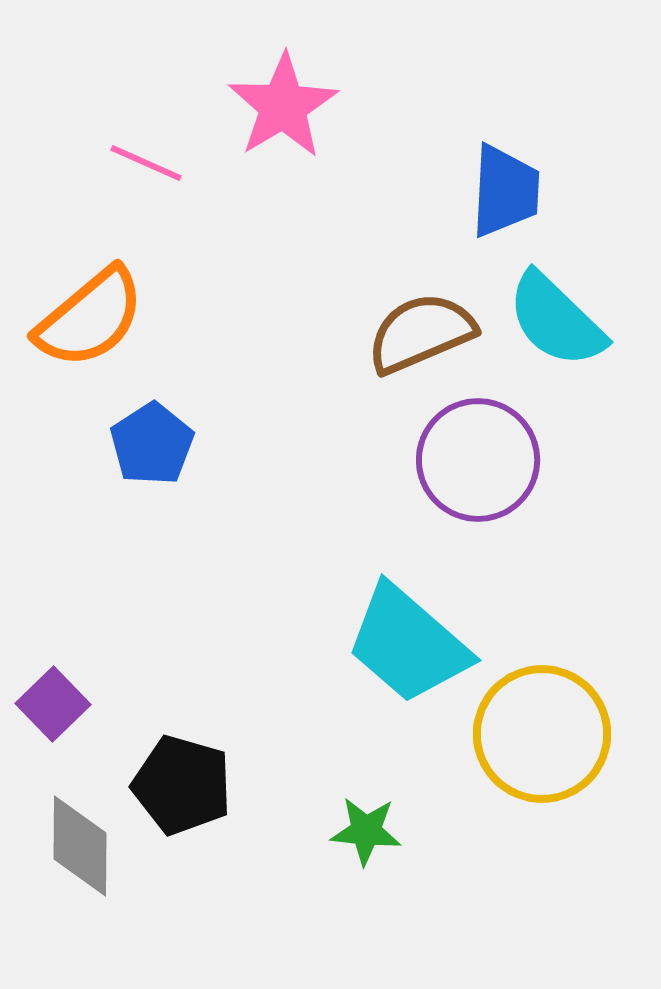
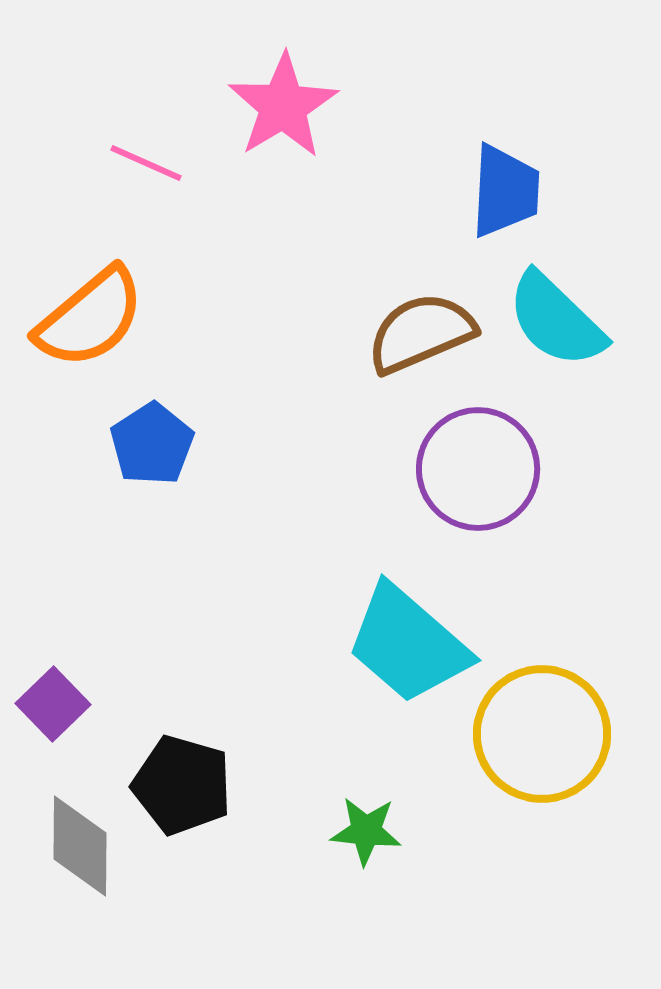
purple circle: moved 9 px down
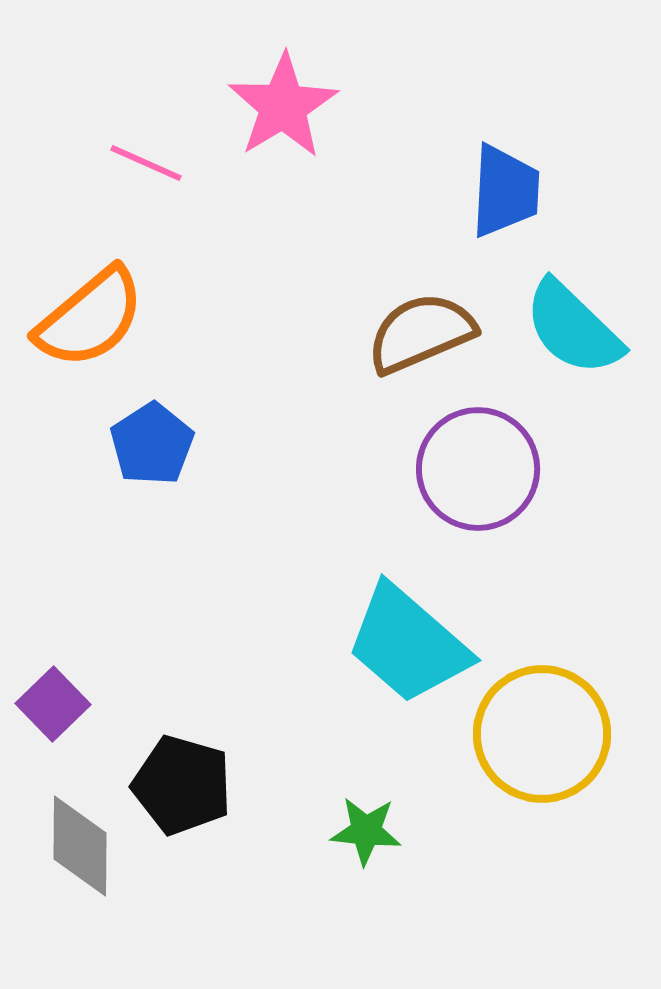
cyan semicircle: moved 17 px right, 8 px down
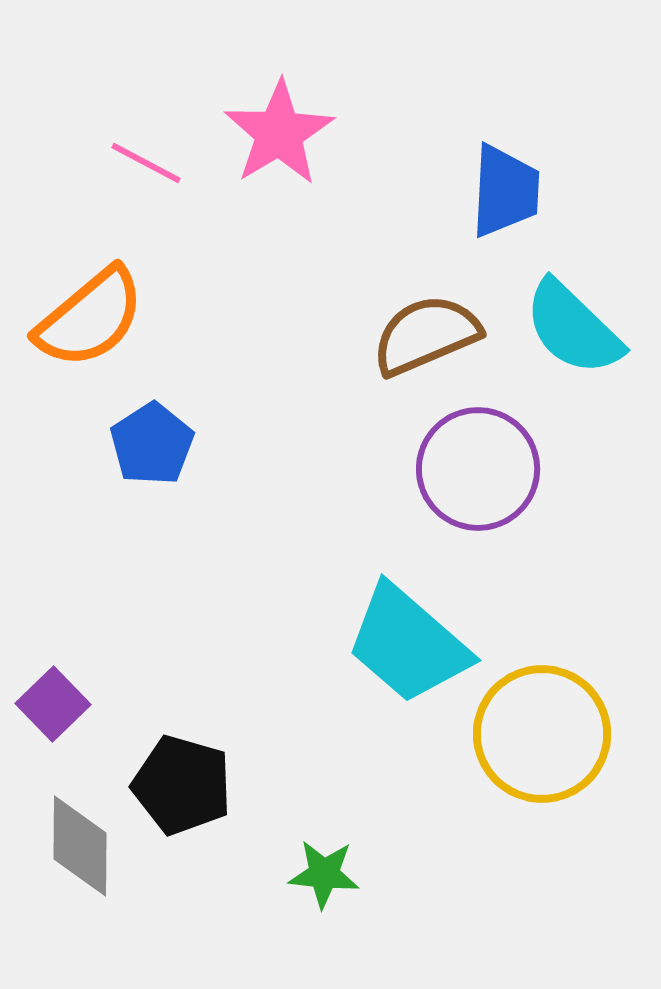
pink star: moved 4 px left, 27 px down
pink line: rotated 4 degrees clockwise
brown semicircle: moved 5 px right, 2 px down
green star: moved 42 px left, 43 px down
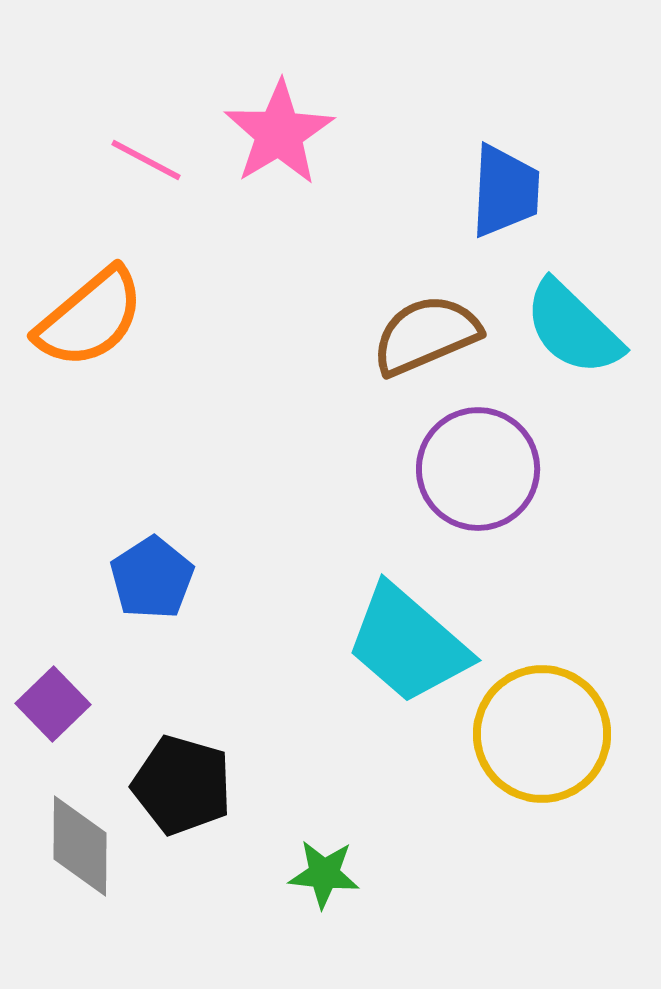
pink line: moved 3 px up
blue pentagon: moved 134 px down
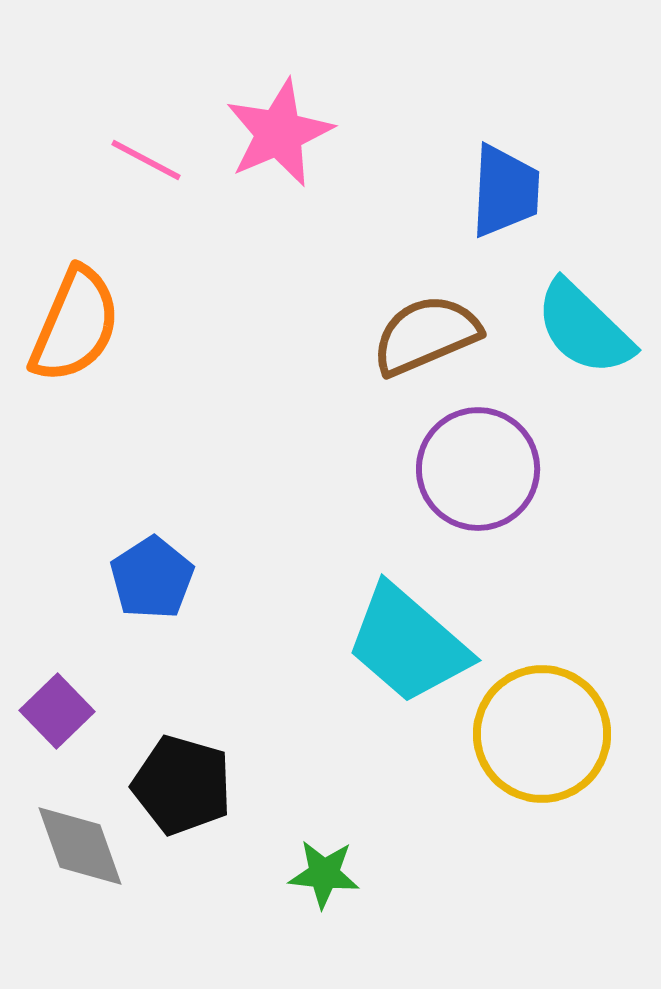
pink star: rotated 8 degrees clockwise
orange semicircle: moved 15 px left, 7 px down; rotated 27 degrees counterclockwise
cyan semicircle: moved 11 px right
purple square: moved 4 px right, 7 px down
gray diamond: rotated 20 degrees counterclockwise
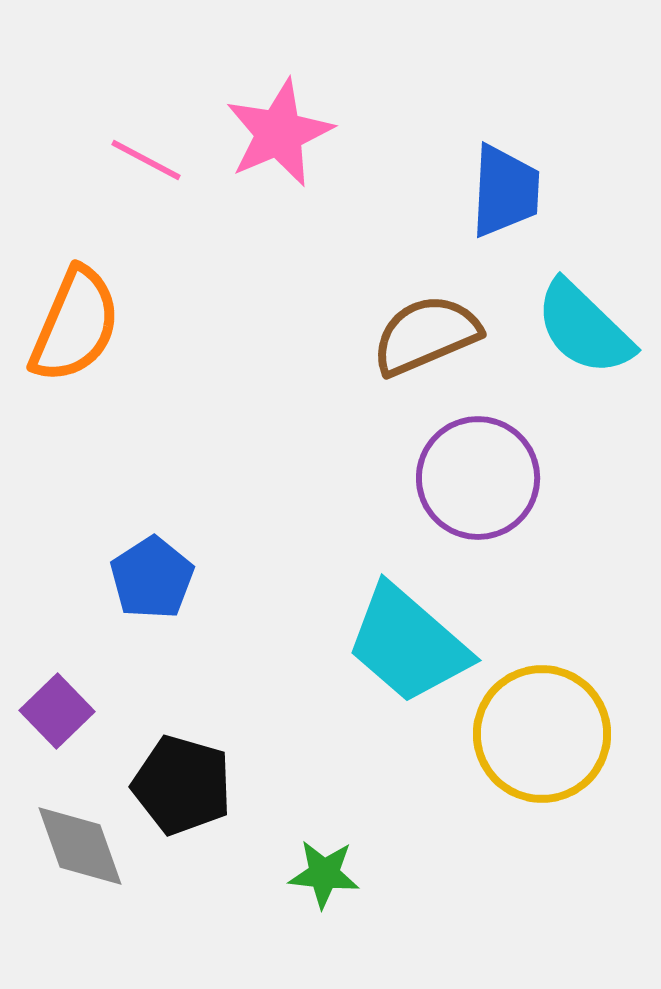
purple circle: moved 9 px down
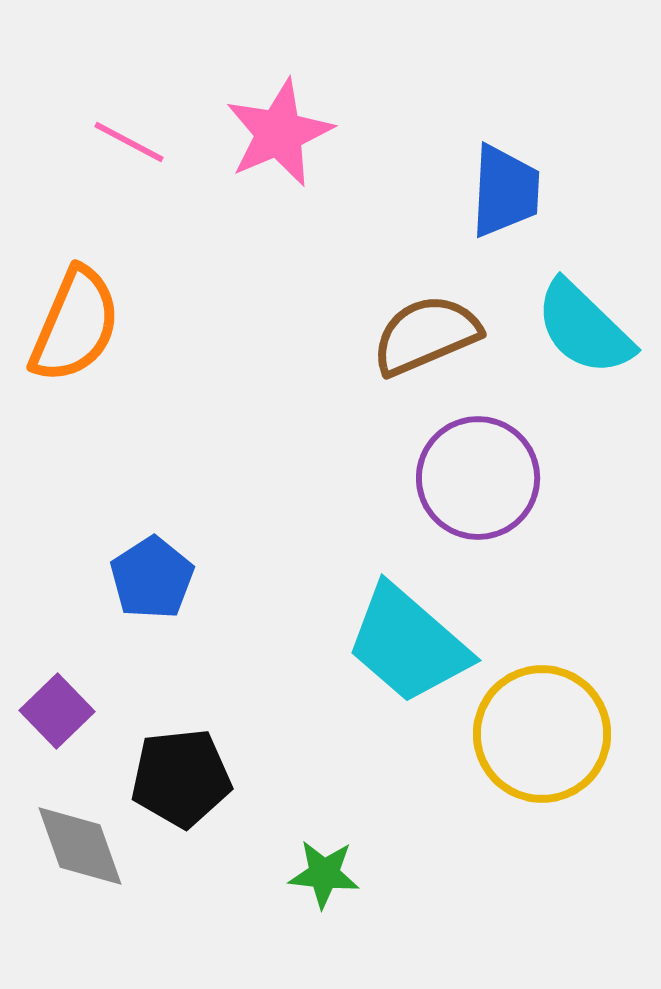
pink line: moved 17 px left, 18 px up
black pentagon: moved 1 px left, 7 px up; rotated 22 degrees counterclockwise
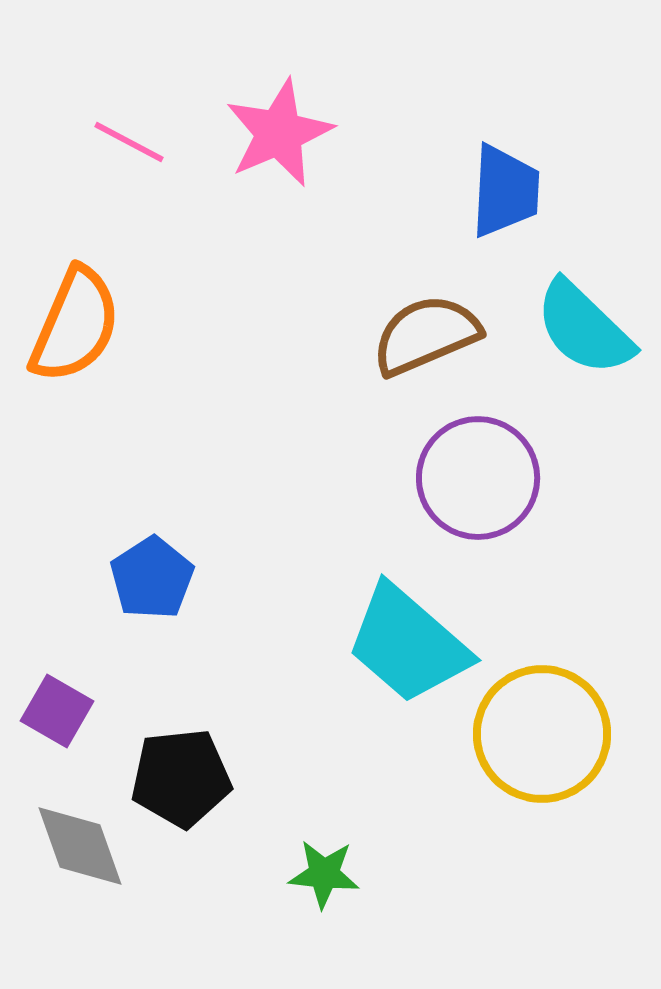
purple square: rotated 16 degrees counterclockwise
